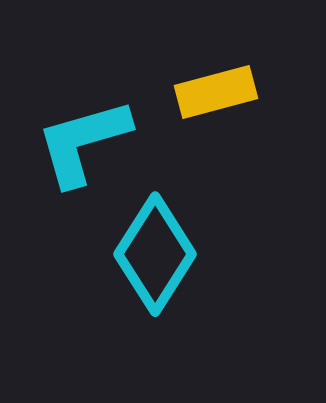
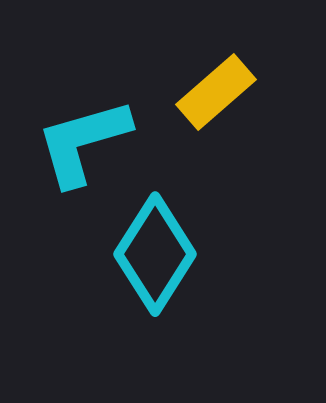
yellow rectangle: rotated 26 degrees counterclockwise
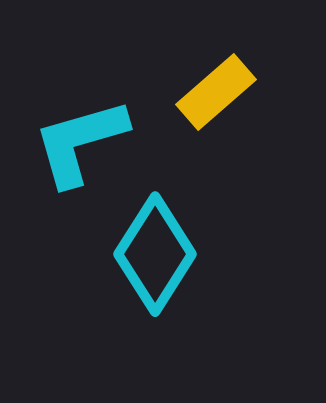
cyan L-shape: moved 3 px left
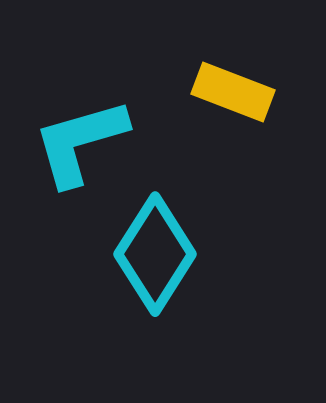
yellow rectangle: moved 17 px right; rotated 62 degrees clockwise
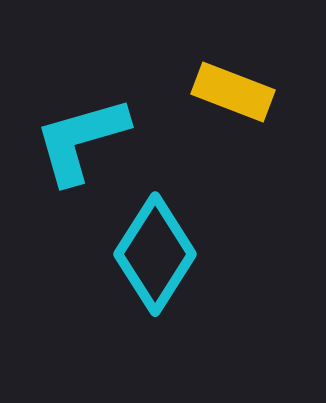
cyan L-shape: moved 1 px right, 2 px up
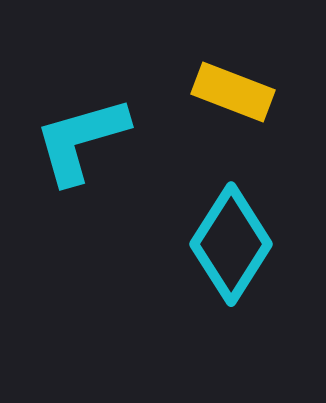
cyan diamond: moved 76 px right, 10 px up
